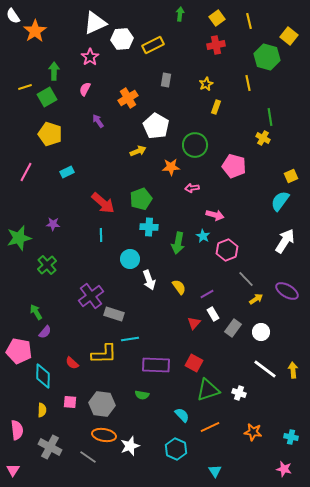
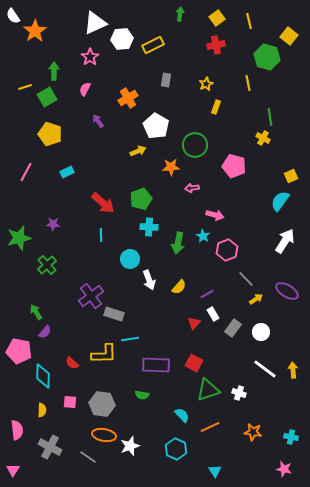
yellow semicircle at (179, 287): rotated 77 degrees clockwise
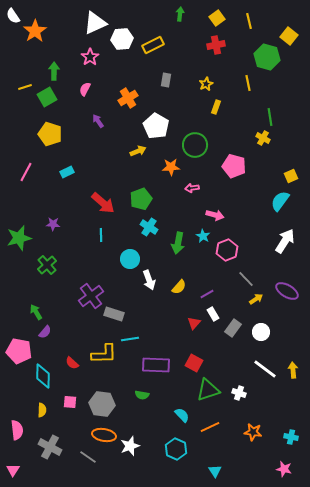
cyan cross at (149, 227): rotated 30 degrees clockwise
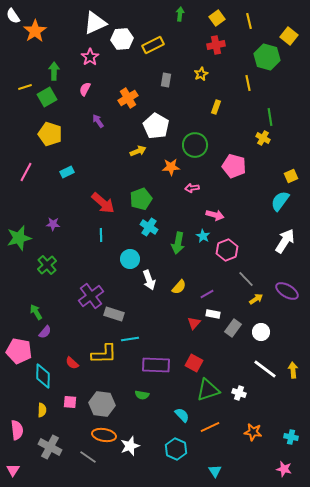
yellow star at (206, 84): moved 5 px left, 10 px up
white rectangle at (213, 314): rotated 48 degrees counterclockwise
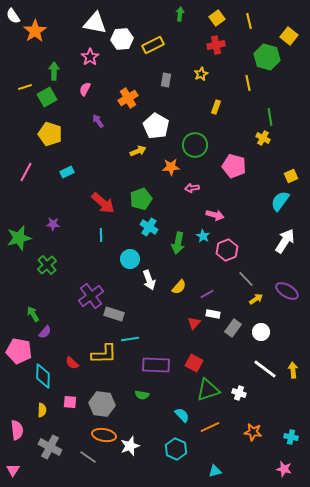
white triangle at (95, 23): rotated 35 degrees clockwise
green arrow at (36, 312): moved 3 px left, 2 px down
cyan triangle at (215, 471): rotated 48 degrees clockwise
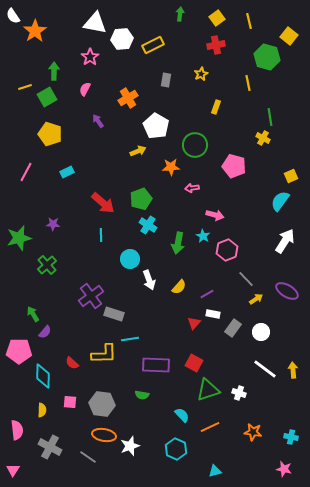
cyan cross at (149, 227): moved 1 px left, 2 px up
pink pentagon at (19, 351): rotated 10 degrees counterclockwise
